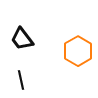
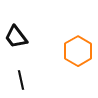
black trapezoid: moved 6 px left, 2 px up
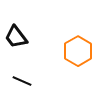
black line: moved 1 px right, 1 px down; rotated 54 degrees counterclockwise
